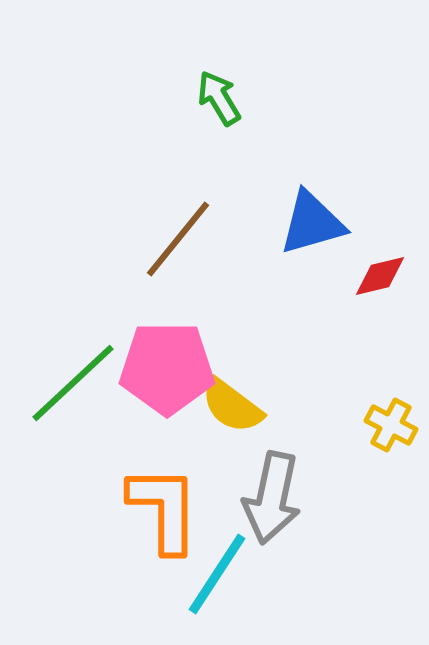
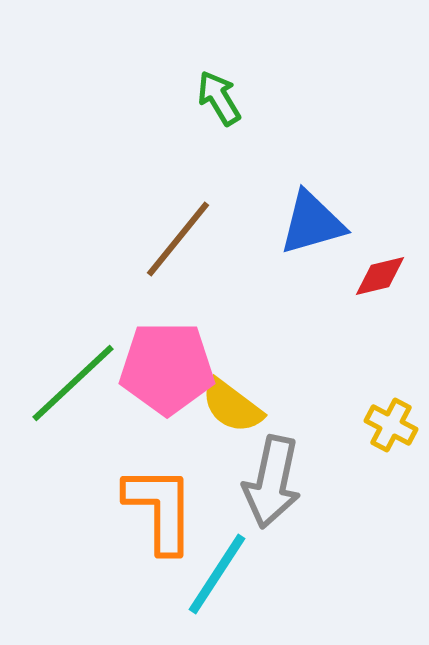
gray arrow: moved 16 px up
orange L-shape: moved 4 px left
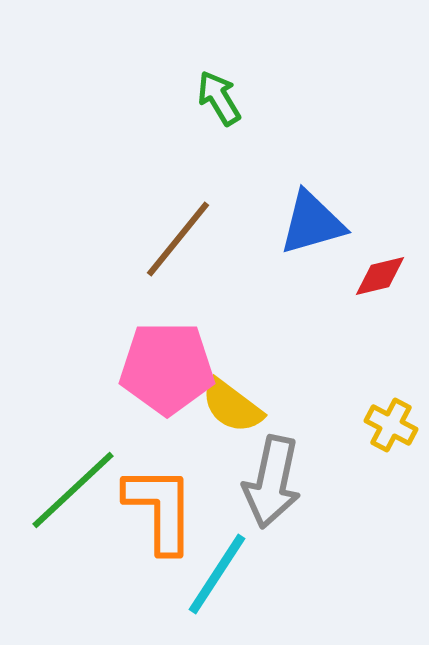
green line: moved 107 px down
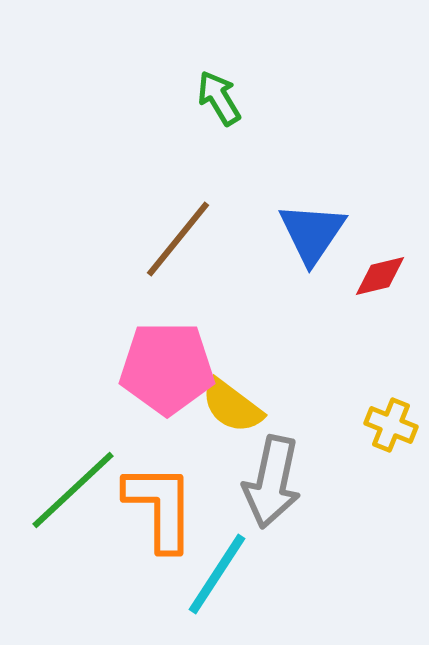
blue triangle: moved 10 px down; rotated 40 degrees counterclockwise
yellow cross: rotated 6 degrees counterclockwise
orange L-shape: moved 2 px up
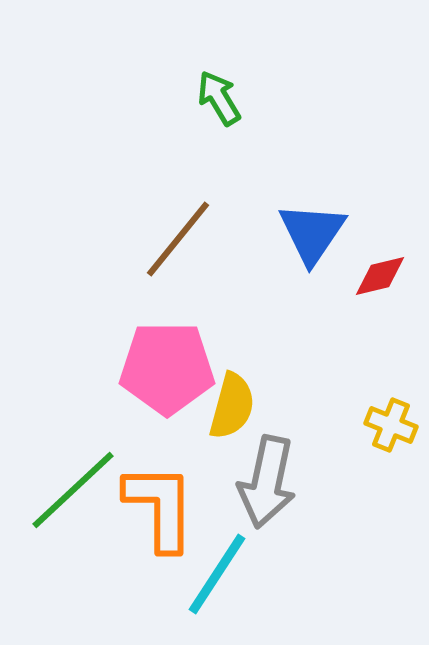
yellow semicircle: rotated 112 degrees counterclockwise
gray arrow: moved 5 px left
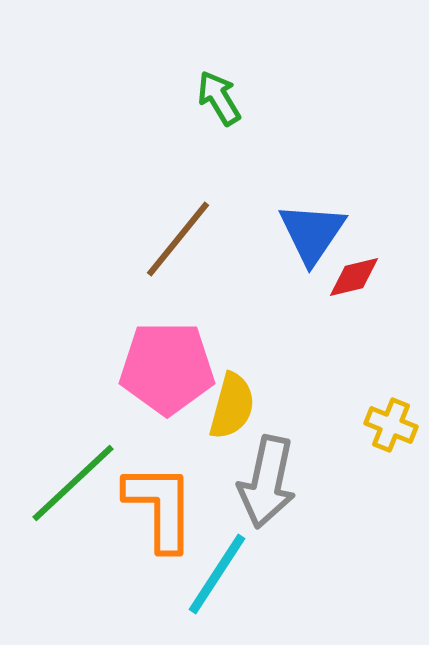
red diamond: moved 26 px left, 1 px down
green line: moved 7 px up
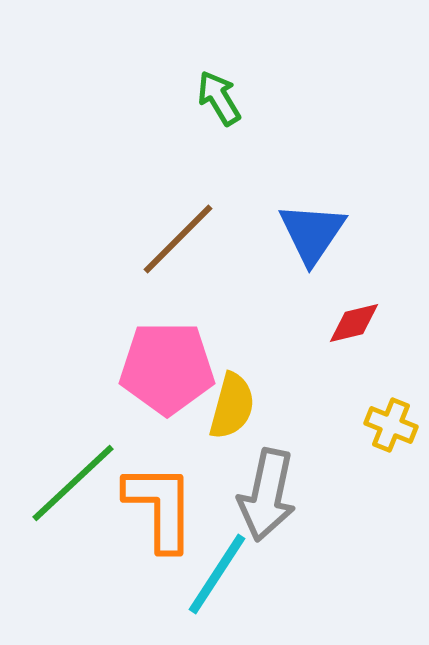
brown line: rotated 6 degrees clockwise
red diamond: moved 46 px down
gray arrow: moved 13 px down
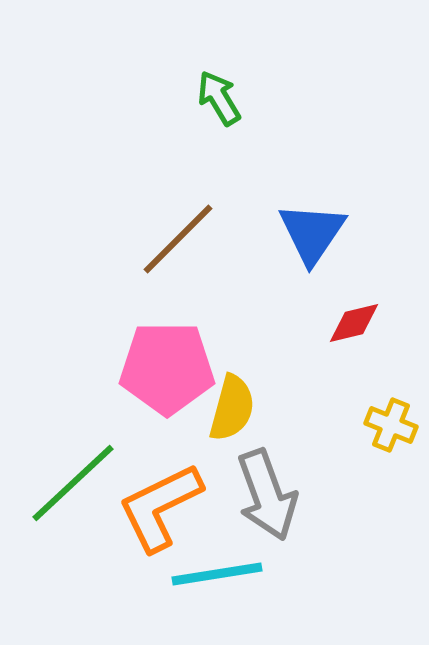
yellow semicircle: moved 2 px down
gray arrow: rotated 32 degrees counterclockwise
orange L-shape: rotated 116 degrees counterclockwise
cyan line: rotated 48 degrees clockwise
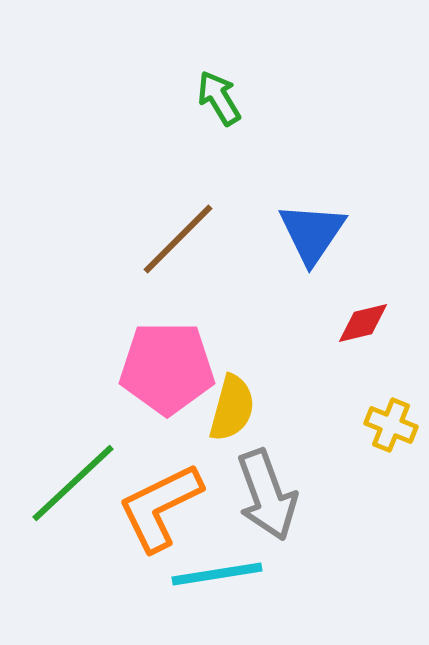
red diamond: moved 9 px right
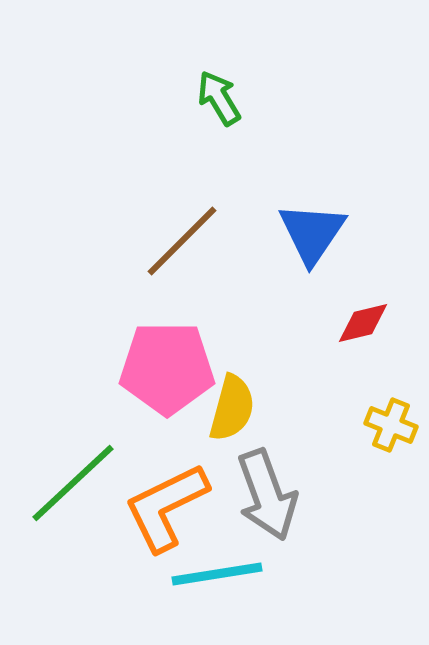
brown line: moved 4 px right, 2 px down
orange L-shape: moved 6 px right
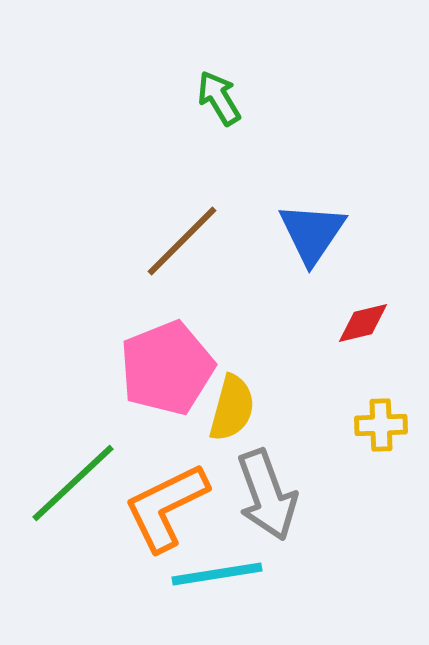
pink pentagon: rotated 22 degrees counterclockwise
yellow cross: moved 10 px left; rotated 24 degrees counterclockwise
